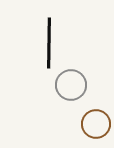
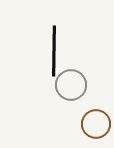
black line: moved 5 px right, 8 px down
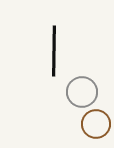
gray circle: moved 11 px right, 7 px down
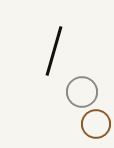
black line: rotated 15 degrees clockwise
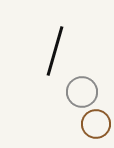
black line: moved 1 px right
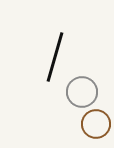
black line: moved 6 px down
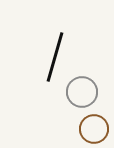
brown circle: moved 2 px left, 5 px down
